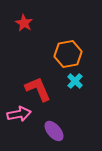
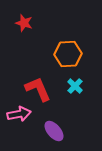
red star: rotated 12 degrees counterclockwise
orange hexagon: rotated 8 degrees clockwise
cyan cross: moved 5 px down
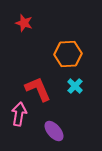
pink arrow: rotated 70 degrees counterclockwise
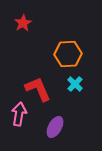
red star: moved 1 px left; rotated 24 degrees clockwise
cyan cross: moved 2 px up
purple ellipse: moved 1 px right, 4 px up; rotated 70 degrees clockwise
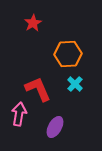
red star: moved 10 px right
